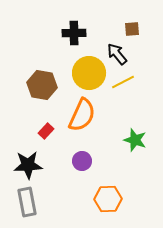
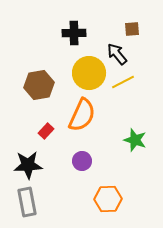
brown hexagon: moved 3 px left; rotated 20 degrees counterclockwise
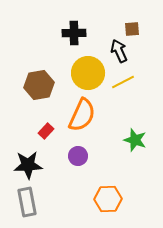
black arrow: moved 2 px right, 3 px up; rotated 15 degrees clockwise
yellow circle: moved 1 px left
purple circle: moved 4 px left, 5 px up
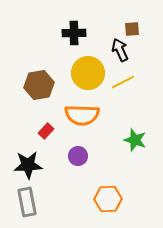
black arrow: moved 1 px right, 1 px up
orange semicircle: rotated 68 degrees clockwise
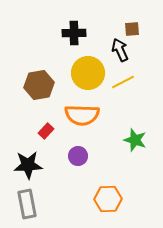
gray rectangle: moved 2 px down
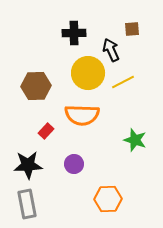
black arrow: moved 9 px left
brown hexagon: moved 3 px left, 1 px down; rotated 8 degrees clockwise
purple circle: moved 4 px left, 8 px down
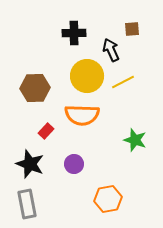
yellow circle: moved 1 px left, 3 px down
brown hexagon: moved 1 px left, 2 px down
black star: moved 2 px right, 1 px up; rotated 24 degrees clockwise
orange hexagon: rotated 8 degrees counterclockwise
